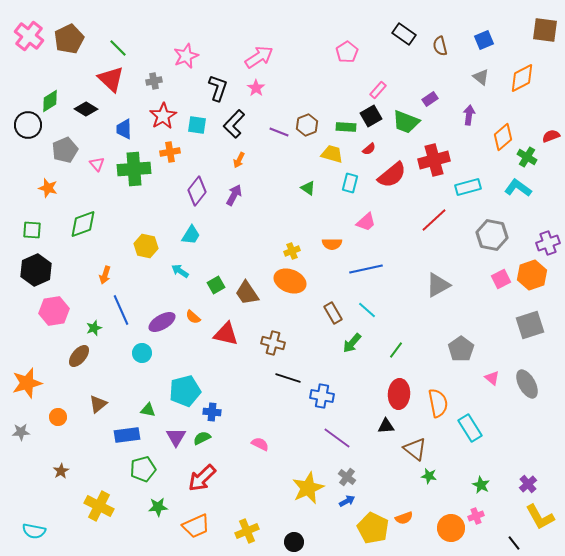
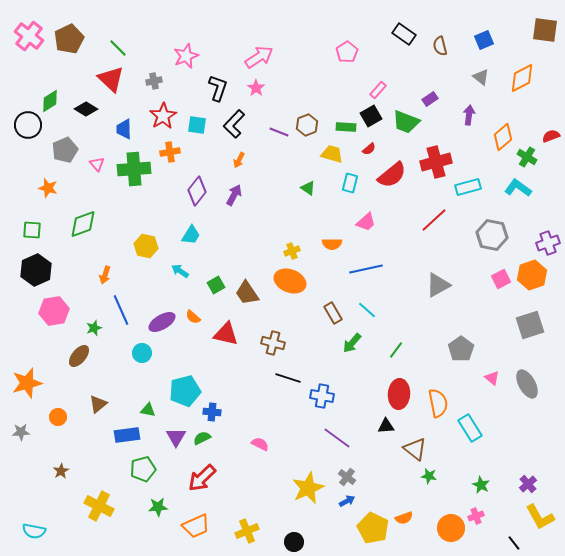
red cross at (434, 160): moved 2 px right, 2 px down
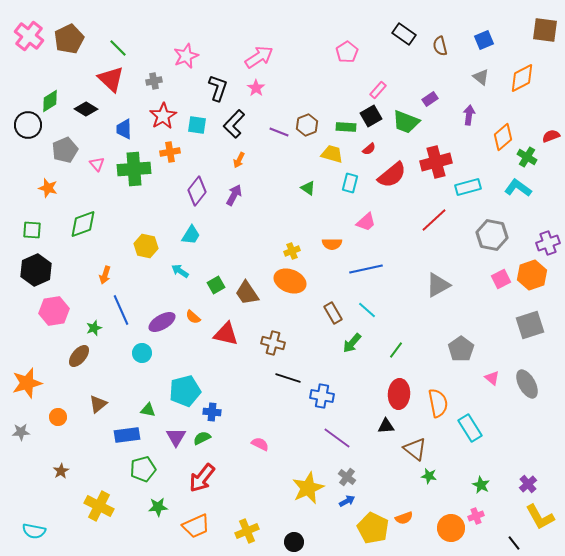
red arrow at (202, 478): rotated 8 degrees counterclockwise
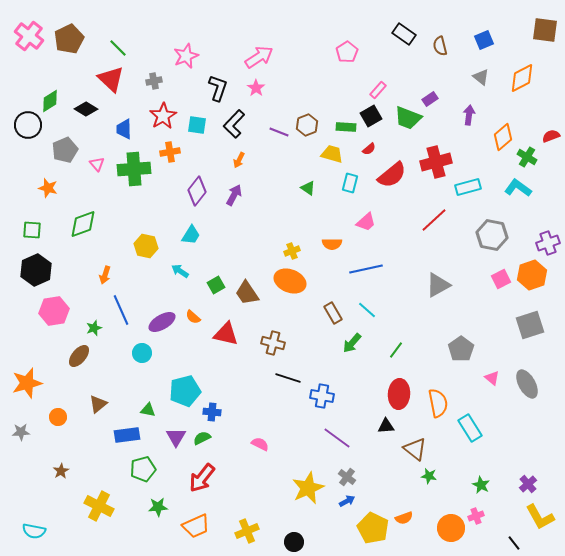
green trapezoid at (406, 122): moved 2 px right, 4 px up
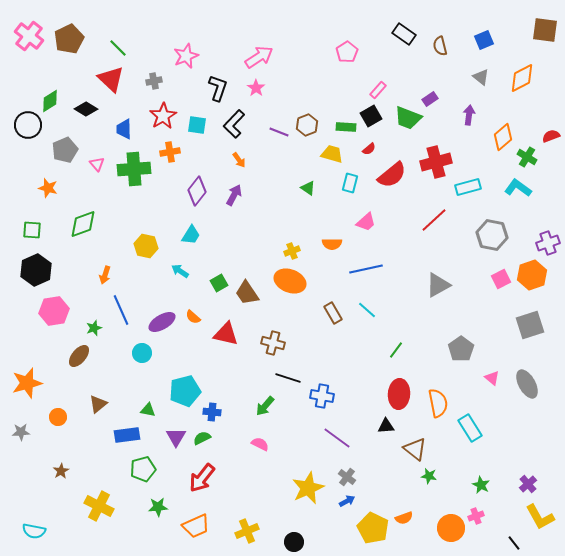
orange arrow at (239, 160): rotated 63 degrees counterclockwise
green square at (216, 285): moved 3 px right, 2 px up
green arrow at (352, 343): moved 87 px left, 63 px down
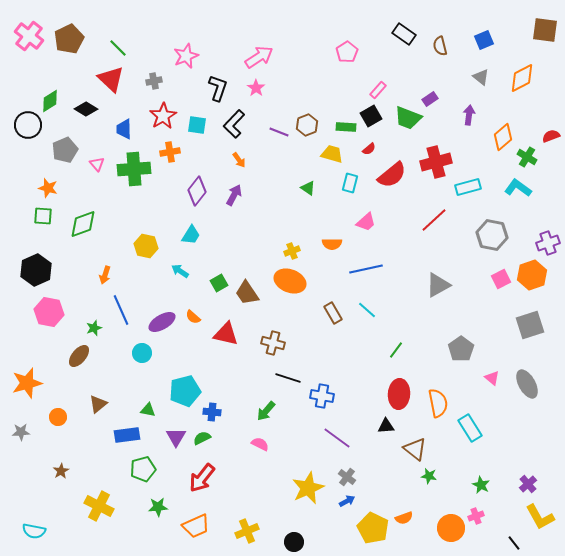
green square at (32, 230): moved 11 px right, 14 px up
pink hexagon at (54, 311): moved 5 px left, 1 px down; rotated 20 degrees clockwise
green arrow at (265, 406): moved 1 px right, 5 px down
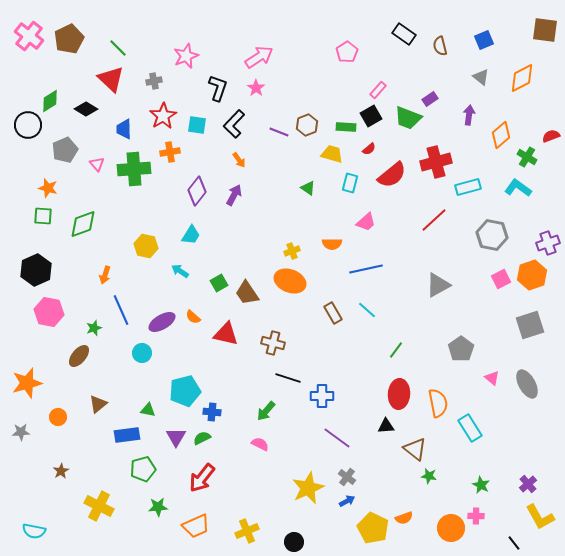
orange diamond at (503, 137): moved 2 px left, 2 px up
blue cross at (322, 396): rotated 10 degrees counterclockwise
pink cross at (476, 516): rotated 21 degrees clockwise
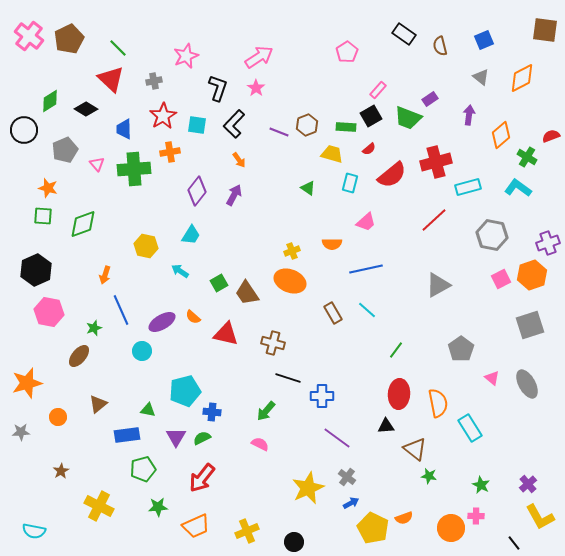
black circle at (28, 125): moved 4 px left, 5 px down
cyan circle at (142, 353): moved 2 px up
blue arrow at (347, 501): moved 4 px right, 2 px down
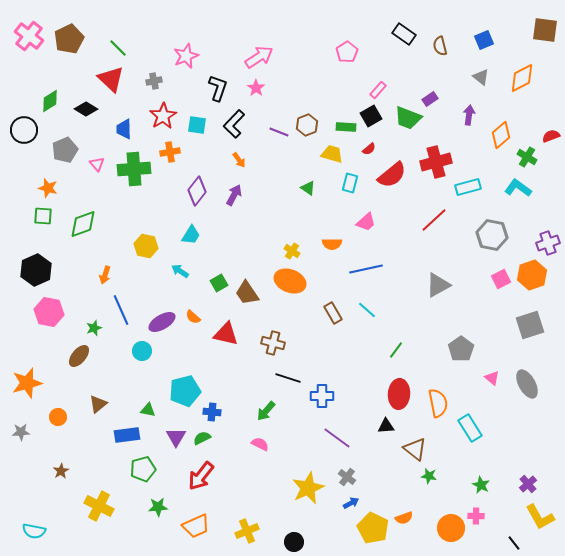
yellow cross at (292, 251): rotated 35 degrees counterclockwise
red arrow at (202, 478): moved 1 px left, 2 px up
